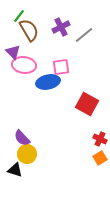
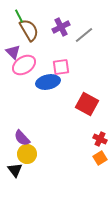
green line: rotated 64 degrees counterclockwise
pink ellipse: rotated 40 degrees counterclockwise
black triangle: rotated 35 degrees clockwise
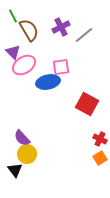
green line: moved 6 px left
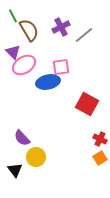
yellow circle: moved 9 px right, 3 px down
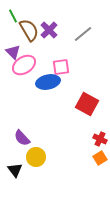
purple cross: moved 12 px left, 3 px down; rotated 18 degrees counterclockwise
gray line: moved 1 px left, 1 px up
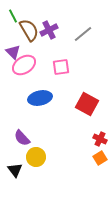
purple cross: rotated 18 degrees clockwise
blue ellipse: moved 8 px left, 16 px down
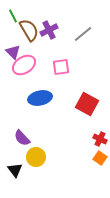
orange square: rotated 24 degrees counterclockwise
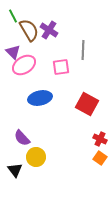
purple cross: rotated 30 degrees counterclockwise
gray line: moved 16 px down; rotated 48 degrees counterclockwise
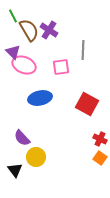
pink ellipse: rotated 55 degrees clockwise
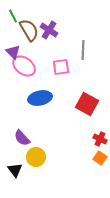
pink ellipse: moved 1 px down; rotated 15 degrees clockwise
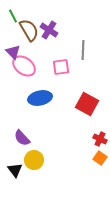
yellow circle: moved 2 px left, 3 px down
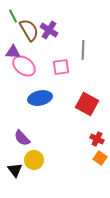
purple triangle: rotated 42 degrees counterclockwise
red cross: moved 3 px left
